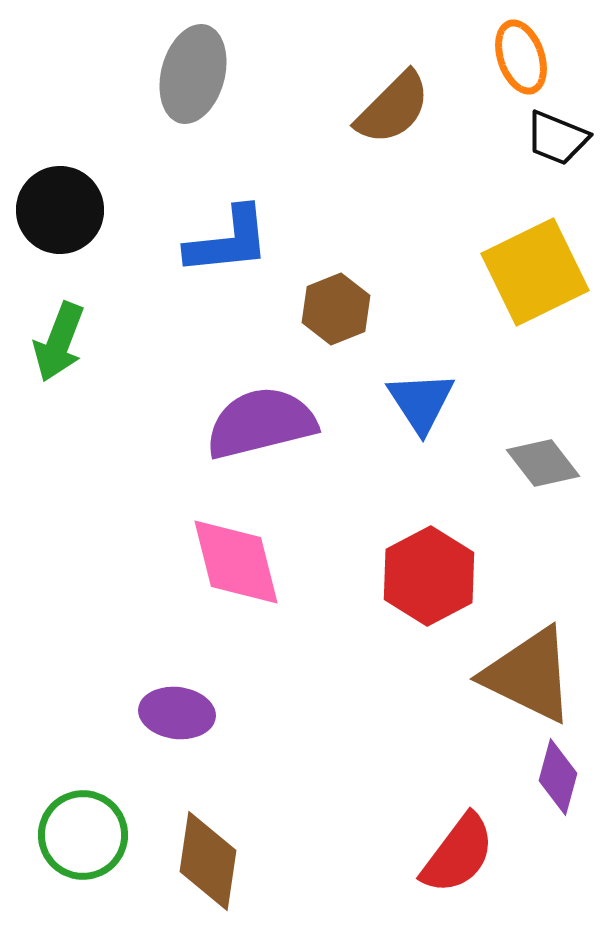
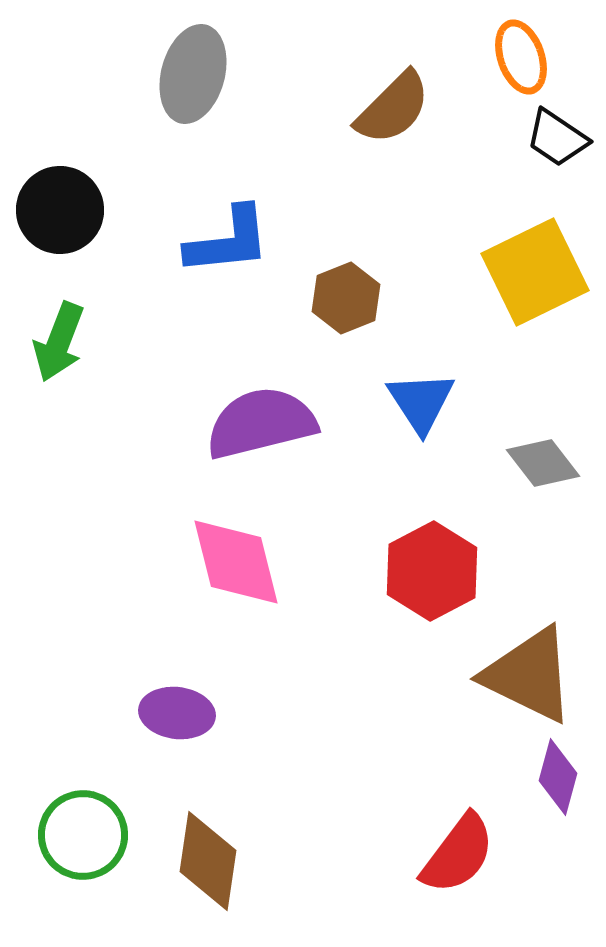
black trapezoid: rotated 12 degrees clockwise
brown hexagon: moved 10 px right, 11 px up
red hexagon: moved 3 px right, 5 px up
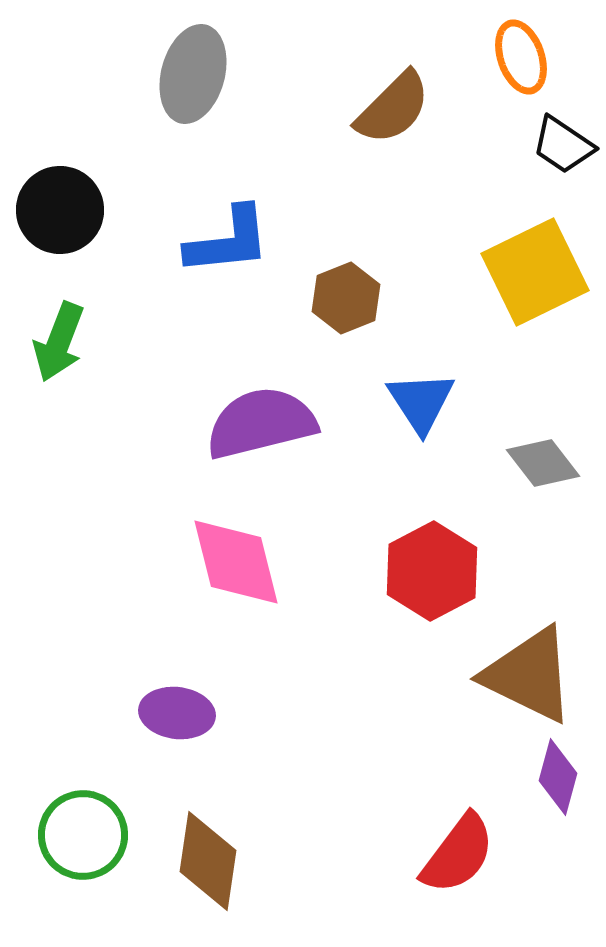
black trapezoid: moved 6 px right, 7 px down
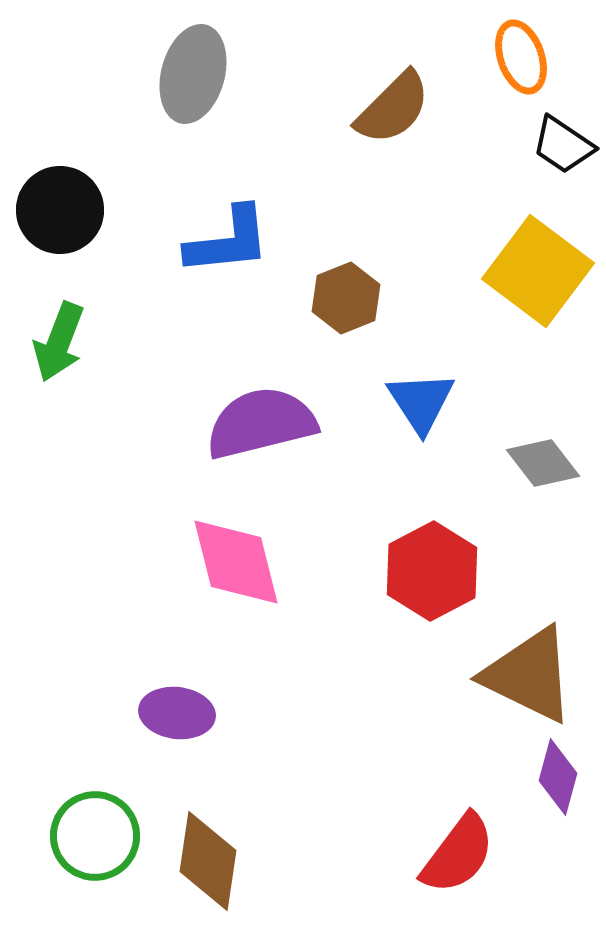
yellow square: moved 3 px right, 1 px up; rotated 27 degrees counterclockwise
green circle: moved 12 px right, 1 px down
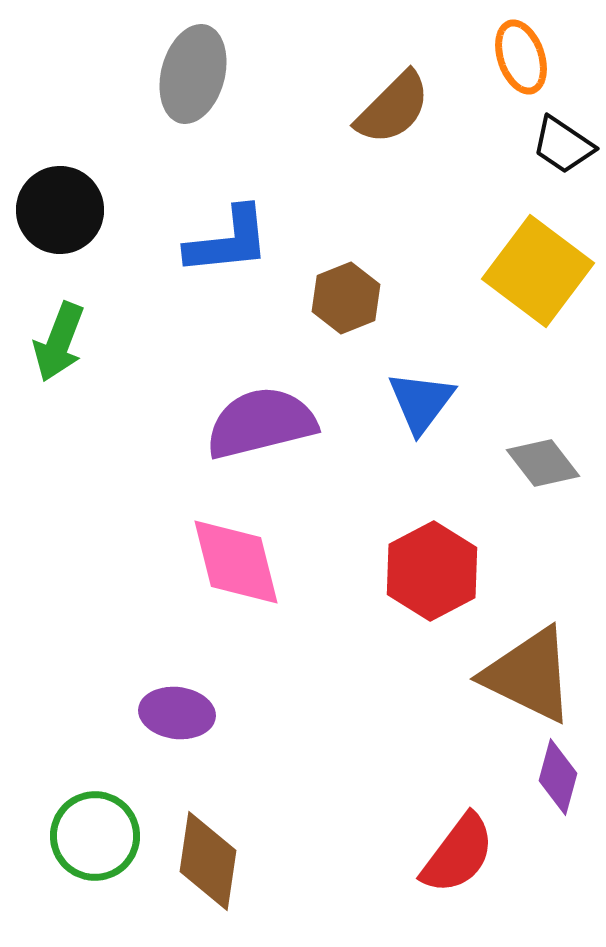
blue triangle: rotated 10 degrees clockwise
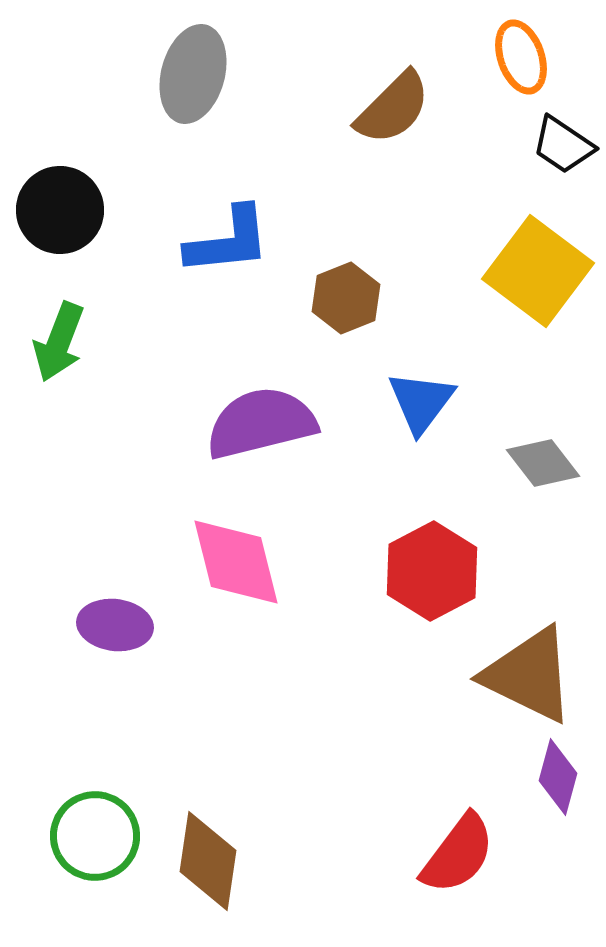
purple ellipse: moved 62 px left, 88 px up
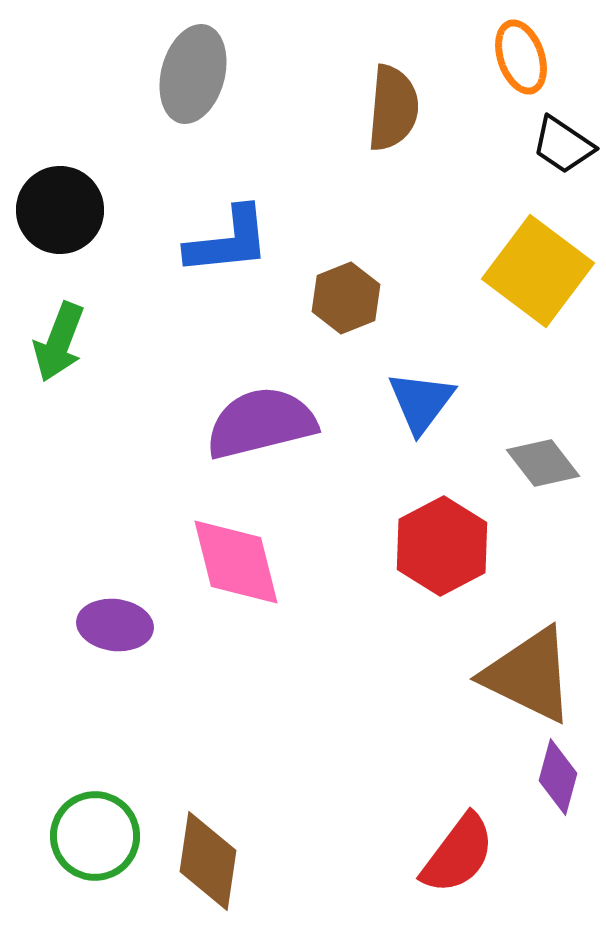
brown semicircle: rotated 40 degrees counterclockwise
red hexagon: moved 10 px right, 25 px up
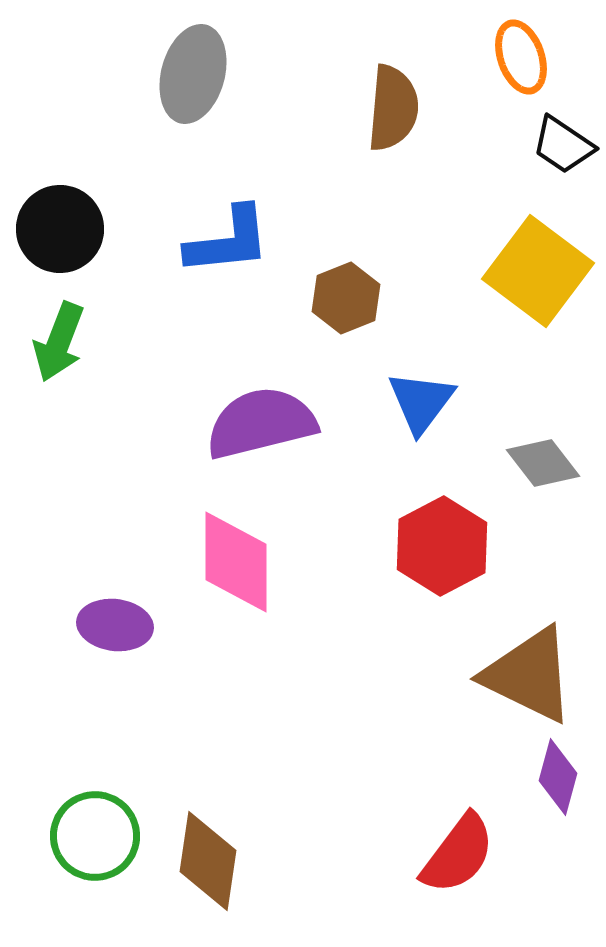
black circle: moved 19 px down
pink diamond: rotated 14 degrees clockwise
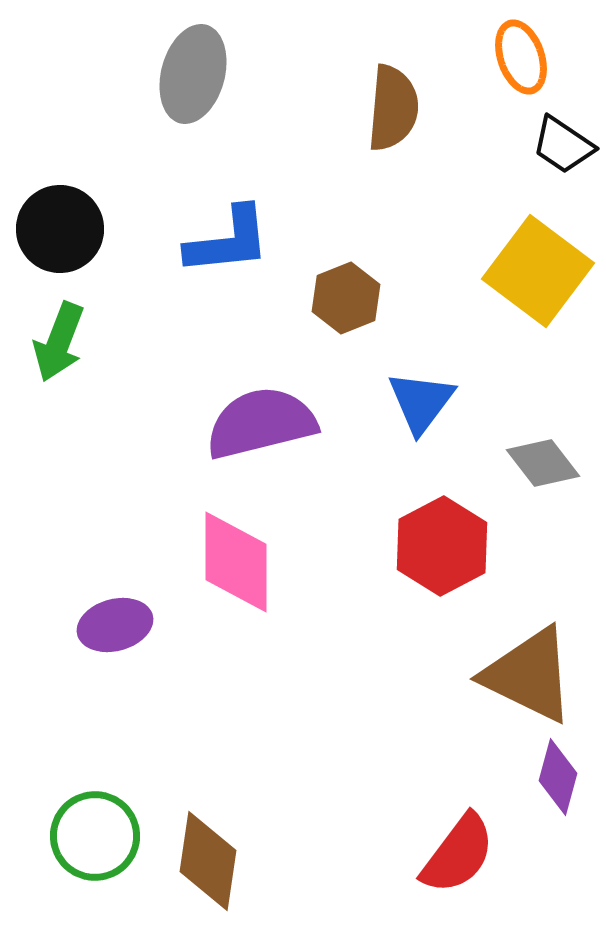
purple ellipse: rotated 22 degrees counterclockwise
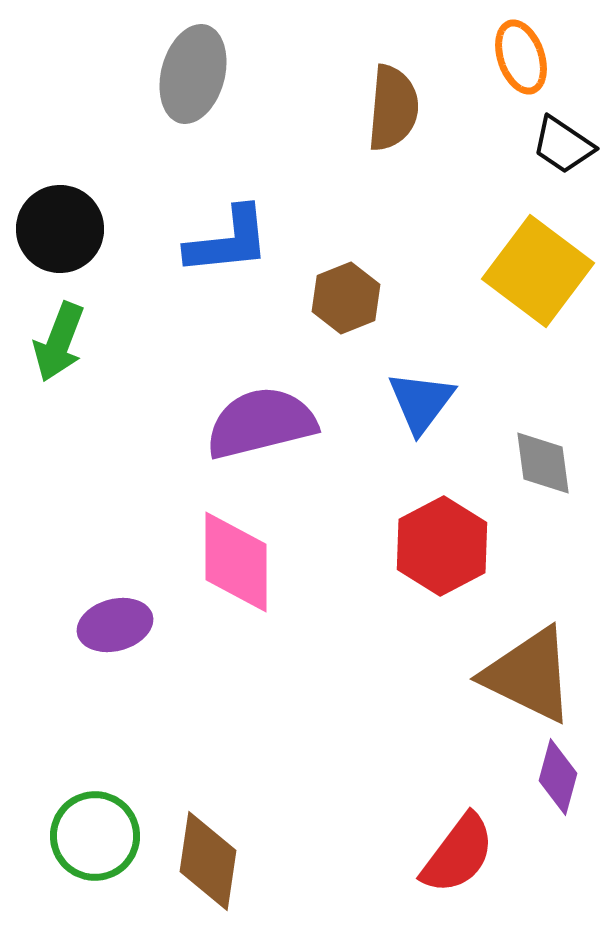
gray diamond: rotated 30 degrees clockwise
